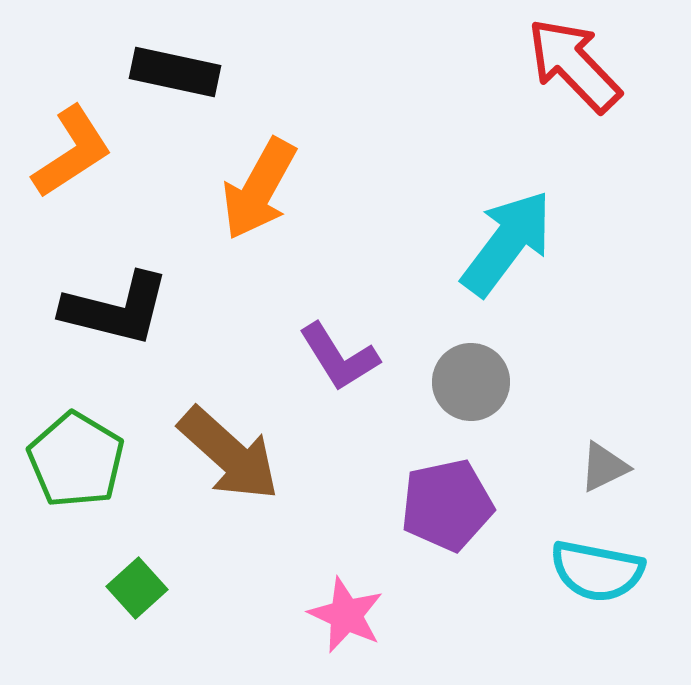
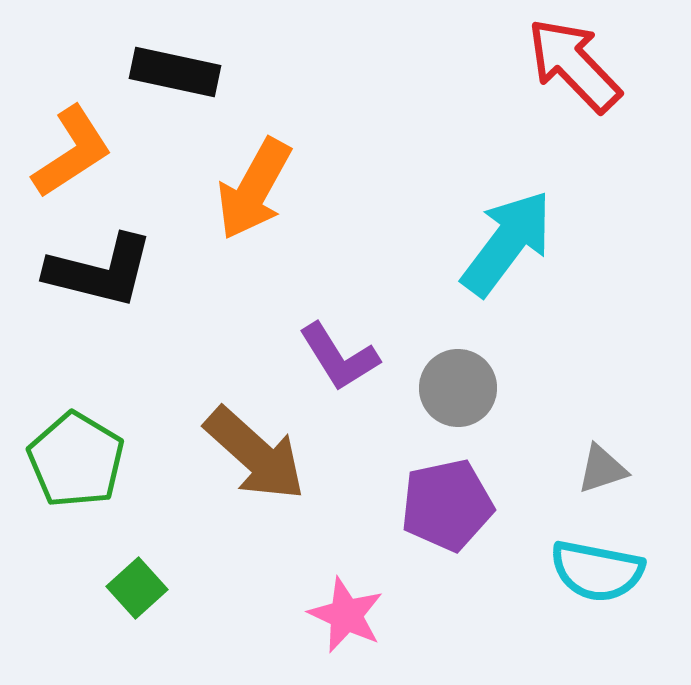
orange arrow: moved 5 px left
black L-shape: moved 16 px left, 38 px up
gray circle: moved 13 px left, 6 px down
brown arrow: moved 26 px right
gray triangle: moved 2 px left, 2 px down; rotated 8 degrees clockwise
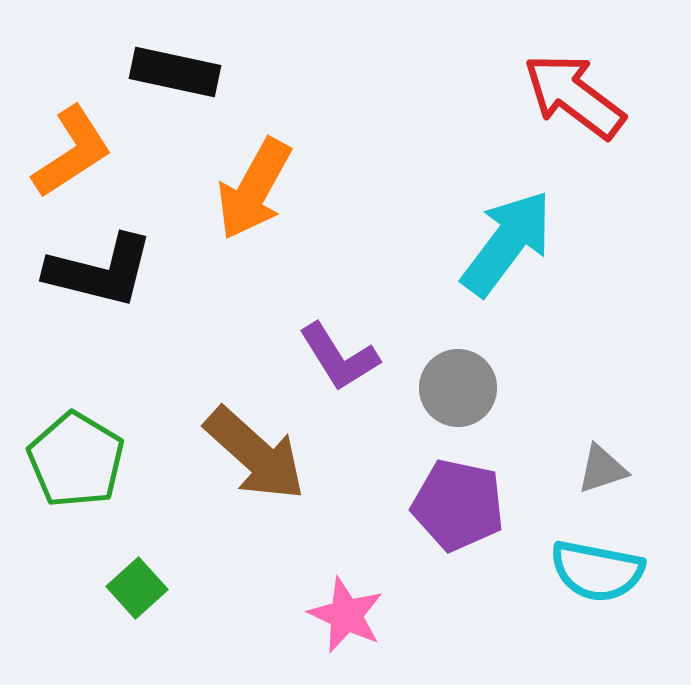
red arrow: moved 31 px down; rotated 9 degrees counterclockwise
purple pentagon: moved 11 px right; rotated 24 degrees clockwise
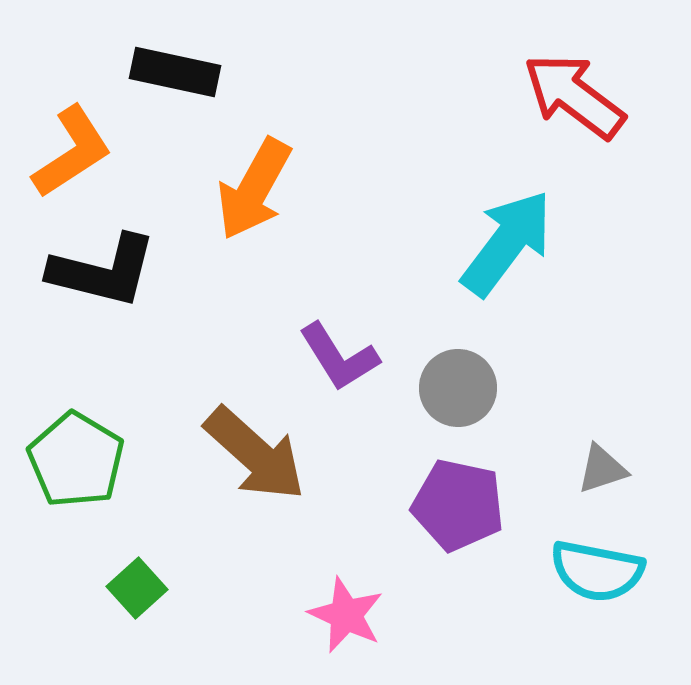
black L-shape: moved 3 px right
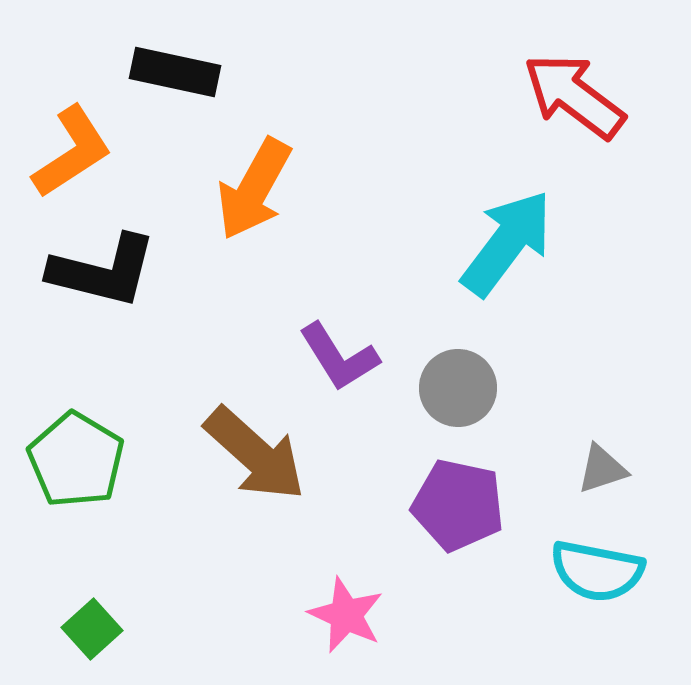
green square: moved 45 px left, 41 px down
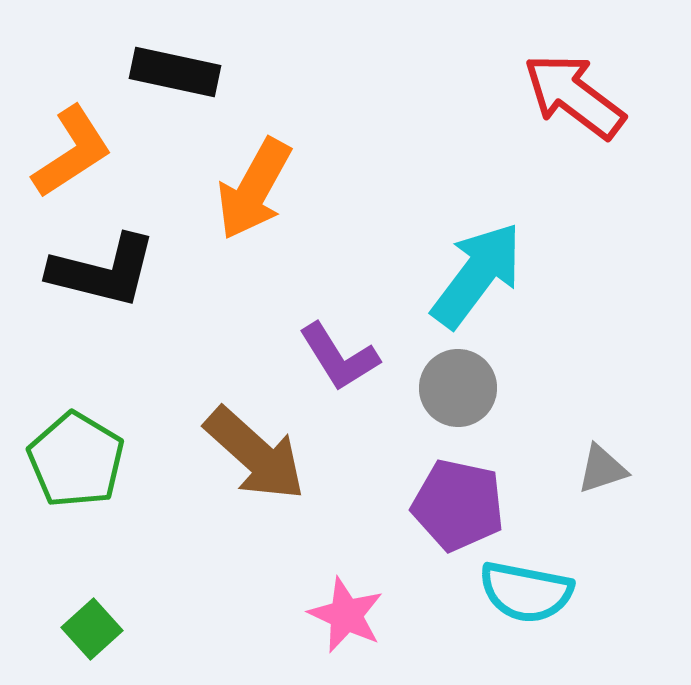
cyan arrow: moved 30 px left, 32 px down
cyan semicircle: moved 71 px left, 21 px down
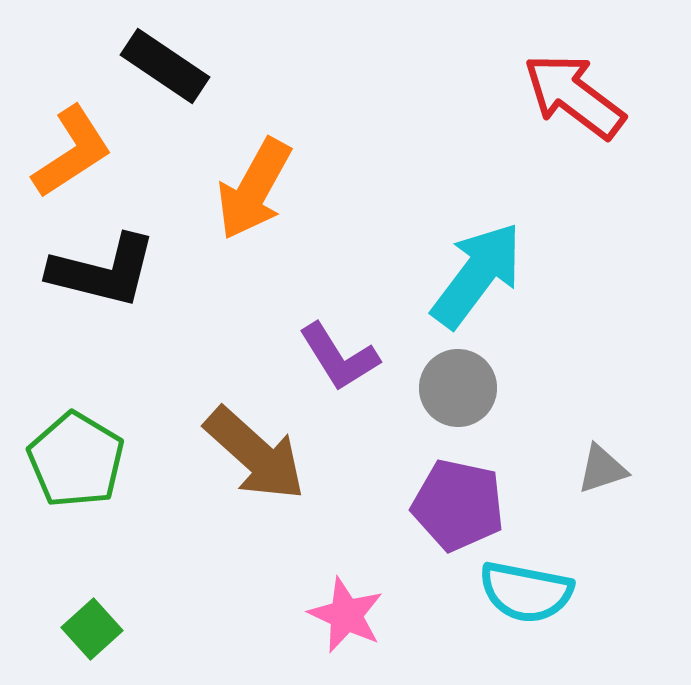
black rectangle: moved 10 px left, 6 px up; rotated 22 degrees clockwise
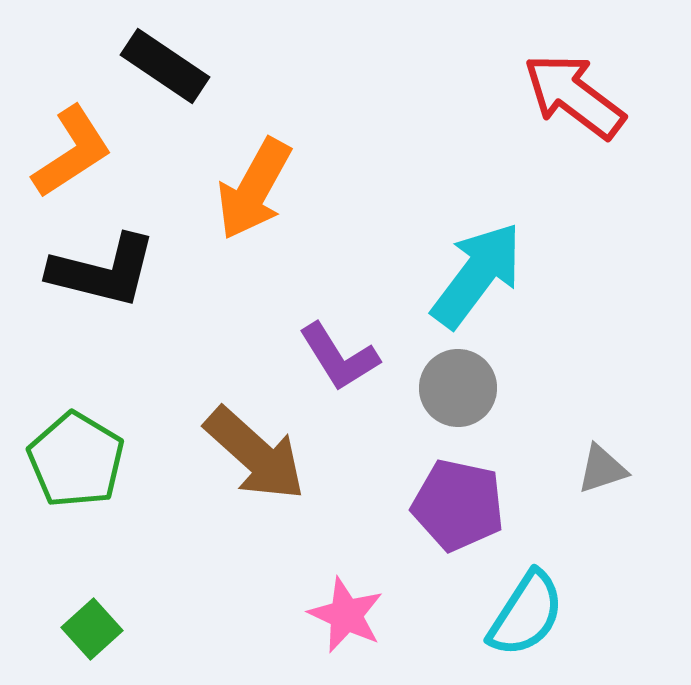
cyan semicircle: moved 22 px down; rotated 68 degrees counterclockwise
